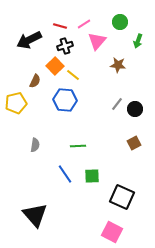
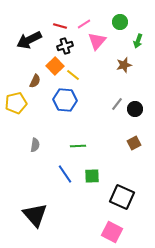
brown star: moved 6 px right; rotated 21 degrees counterclockwise
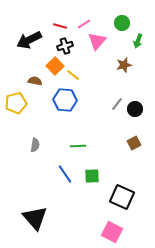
green circle: moved 2 px right, 1 px down
brown semicircle: rotated 104 degrees counterclockwise
black triangle: moved 3 px down
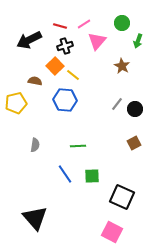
brown star: moved 2 px left, 1 px down; rotated 28 degrees counterclockwise
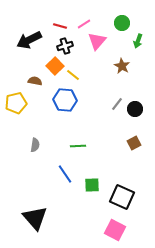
green square: moved 9 px down
pink square: moved 3 px right, 2 px up
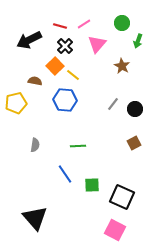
pink triangle: moved 3 px down
black cross: rotated 28 degrees counterclockwise
gray line: moved 4 px left
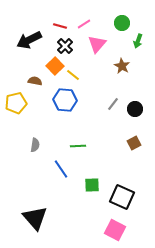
blue line: moved 4 px left, 5 px up
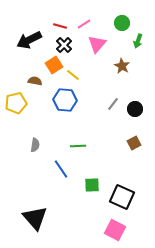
black cross: moved 1 px left, 1 px up
orange square: moved 1 px left, 1 px up; rotated 12 degrees clockwise
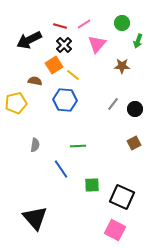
brown star: rotated 28 degrees counterclockwise
